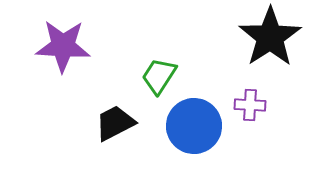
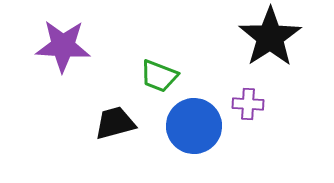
green trapezoid: rotated 102 degrees counterclockwise
purple cross: moved 2 px left, 1 px up
black trapezoid: rotated 12 degrees clockwise
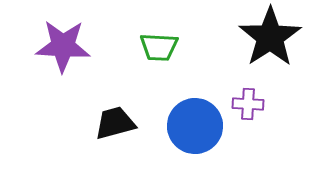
green trapezoid: moved 29 px up; rotated 18 degrees counterclockwise
blue circle: moved 1 px right
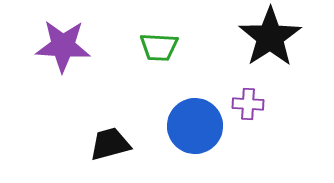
black trapezoid: moved 5 px left, 21 px down
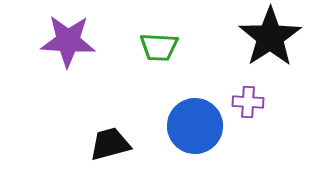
purple star: moved 5 px right, 5 px up
purple cross: moved 2 px up
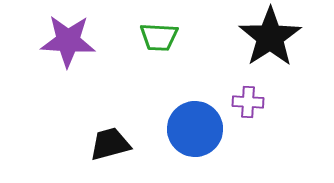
green trapezoid: moved 10 px up
blue circle: moved 3 px down
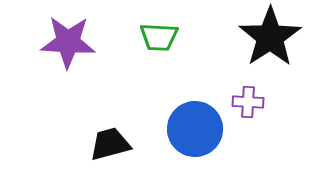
purple star: moved 1 px down
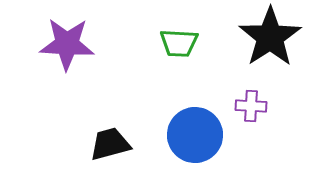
green trapezoid: moved 20 px right, 6 px down
purple star: moved 1 px left, 2 px down
purple cross: moved 3 px right, 4 px down
blue circle: moved 6 px down
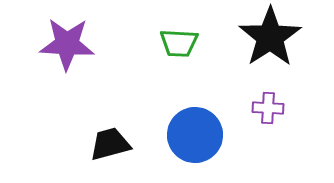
purple cross: moved 17 px right, 2 px down
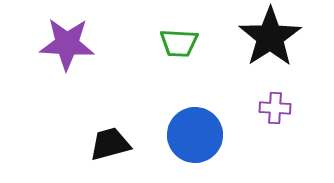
purple cross: moved 7 px right
